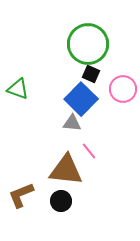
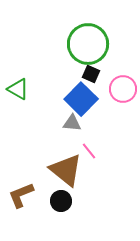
green triangle: rotated 10 degrees clockwise
brown triangle: rotated 33 degrees clockwise
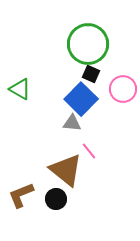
green triangle: moved 2 px right
black circle: moved 5 px left, 2 px up
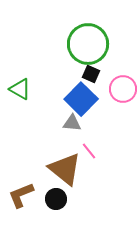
brown triangle: moved 1 px left, 1 px up
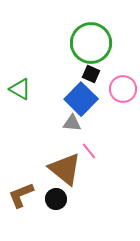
green circle: moved 3 px right, 1 px up
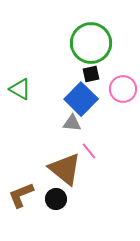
black square: rotated 36 degrees counterclockwise
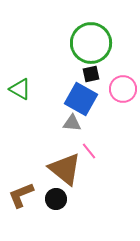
blue square: rotated 16 degrees counterclockwise
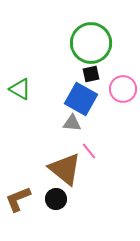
brown L-shape: moved 3 px left, 4 px down
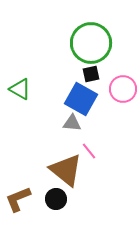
brown triangle: moved 1 px right, 1 px down
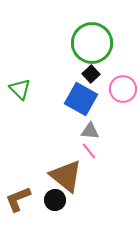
green circle: moved 1 px right
black square: rotated 30 degrees counterclockwise
green triangle: rotated 15 degrees clockwise
gray triangle: moved 18 px right, 8 px down
brown triangle: moved 6 px down
black circle: moved 1 px left, 1 px down
